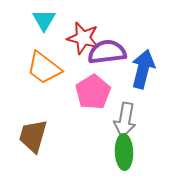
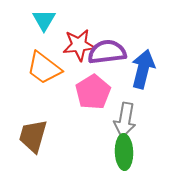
red star: moved 4 px left, 7 px down; rotated 20 degrees counterclockwise
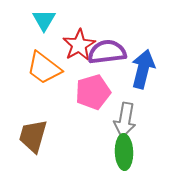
red star: rotated 24 degrees counterclockwise
pink pentagon: rotated 16 degrees clockwise
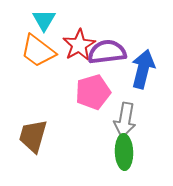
orange trapezoid: moved 6 px left, 17 px up
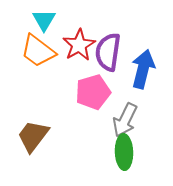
purple semicircle: moved 1 px right; rotated 75 degrees counterclockwise
gray arrow: rotated 16 degrees clockwise
brown trapezoid: rotated 21 degrees clockwise
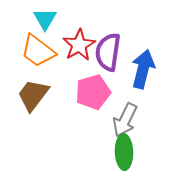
cyan triangle: moved 1 px right, 1 px up
brown trapezoid: moved 41 px up
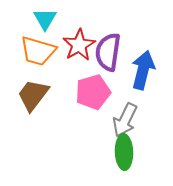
orange trapezoid: rotated 21 degrees counterclockwise
blue arrow: moved 1 px down
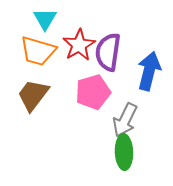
blue arrow: moved 6 px right, 1 px down
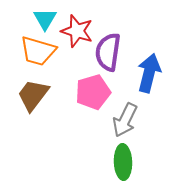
red star: moved 2 px left, 14 px up; rotated 24 degrees counterclockwise
blue arrow: moved 2 px down
green ellipse: moved 1 px left, 10 px down
